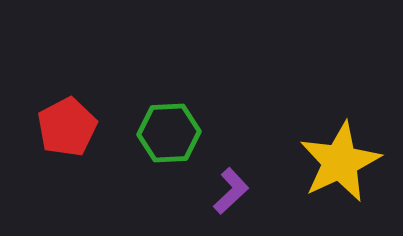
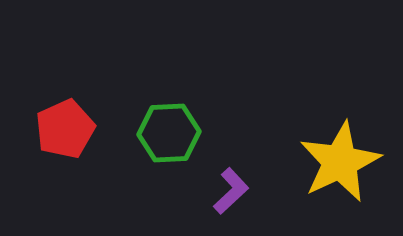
red pentagon: moved 2 px left, 2 px down; rotated 4 degrees clockwise
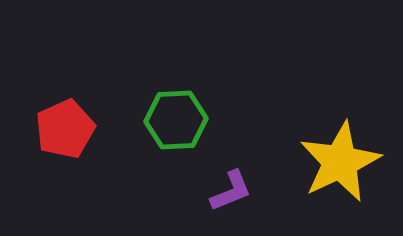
green hexagon: moved 7 px right, 13 px up
purple L-shape: rotated 21 degrees clockwise
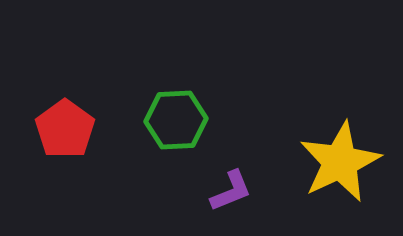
red pentagon: rotated 12 degrees counterclockwise
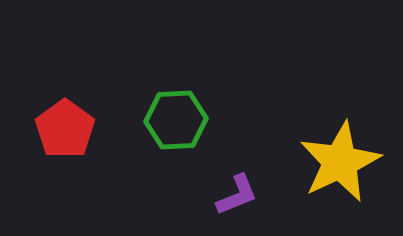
purple L-shape: moved 6 px right, 4 px down
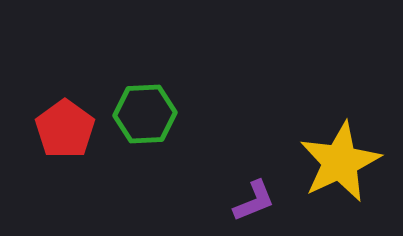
green hexagon: moved 31 px left, 6 px up
purple L-shape: moved 17 px right, 6 px down
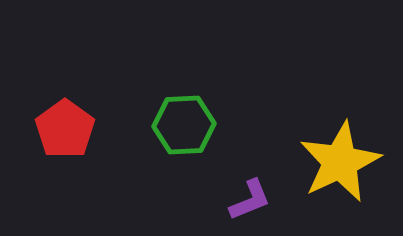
green hexagon: moved 39 px right, 11 px down
purple L-shape: moved 4 px left, 1 px up
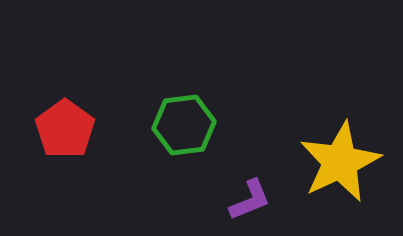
green hexagon: rotated 4 degrees counterclockwise
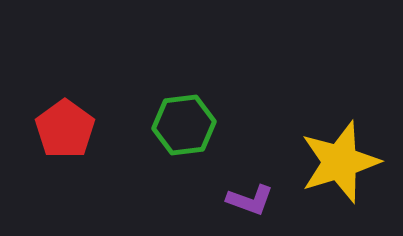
yellow star: rotated 8 degrees clockwise
purple L-shape: rotated 42 degrees clockwise
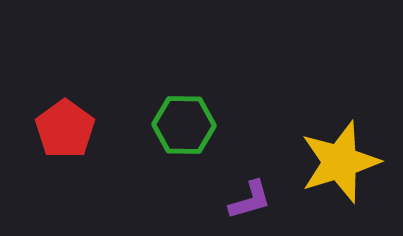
green hexagon: rotated 8 degrees clockwise
purple L-shape: rotated 36 degrees counterclockwise
